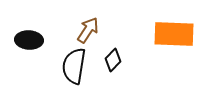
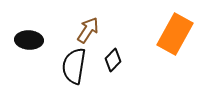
orange rectangle: moved 1 px right; rotated 63 degrees counterclockwise
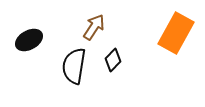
brown arrow: moved 6 px right, 3 px up
orange rectangle: moved 1 px right, 1 px up
black ellipse: rotated 32 degrees counterclockwise
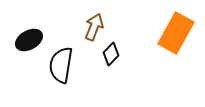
brown arrow: rotated 12 degrees counterclockwise
black diamond: moved 2 px left, 6 px up
black semicircle: moved 13 px left, 1 px up
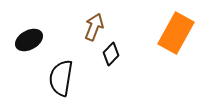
black semicircle: moved 13 px down
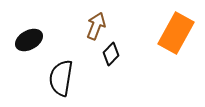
brown arrow: moved 2 px right, 1 px up
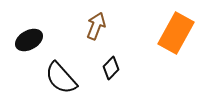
black diamond: moved 14 px down
black semicircle: rotated 51 degrees counterclockwise
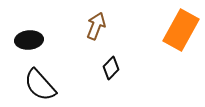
orange rectangle: moved 5 px right, 3 px up
black ellipse: rotated 24 degrees clockwise
black semicircle: moved 21 px left, 7 px down
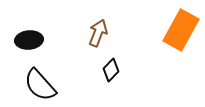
brown arrow: moved 2 px right, 7 px down
black diamond: moved 2 px down
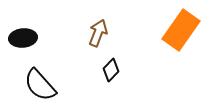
orange rectangle: rotated 6 degrees clockwise
black ellipse: moved 6 px left, 2 px up
